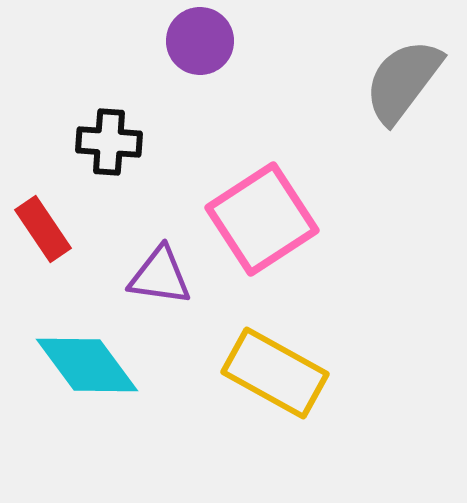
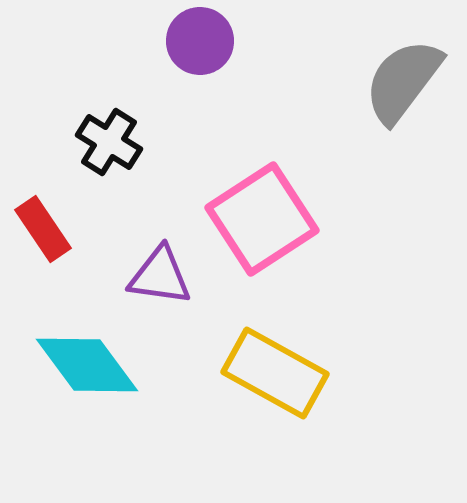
black cross: rotated 28 degrees clockwise
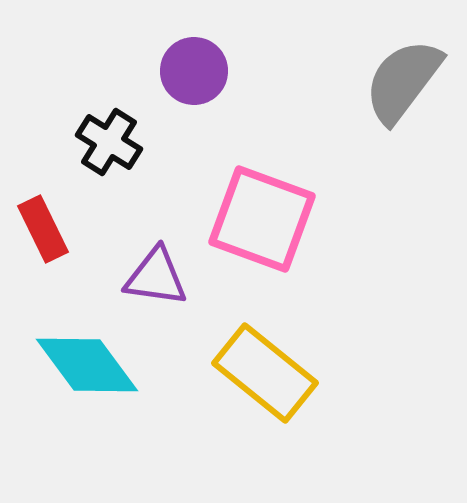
purple circle: moved 6 px left, 30 px down
pink square: rotated 37 degrees counterclockwise
red rectangle: rotated 8 degrees clockwise
purple triangle: moved 4 px left, 1 px down
yellow rectangle: moved 10 px left; rotated 10 degrees clockwise
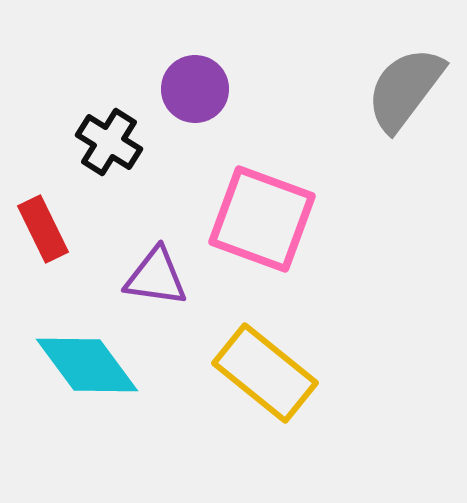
purple circle: moved 1 px right, 18 px down
gray semicircle: moved 2 px right, 8 px down
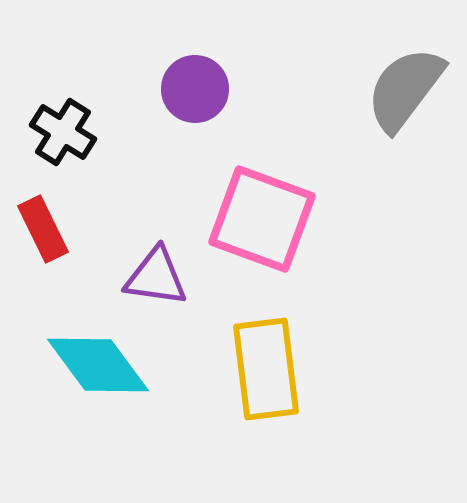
black cross: moved 46 px left, 10 px up
cyan diamond: moved 11 px right
yellow rectangle: moved 1 px right, 4 px up; rotated 44 degrees clockwise
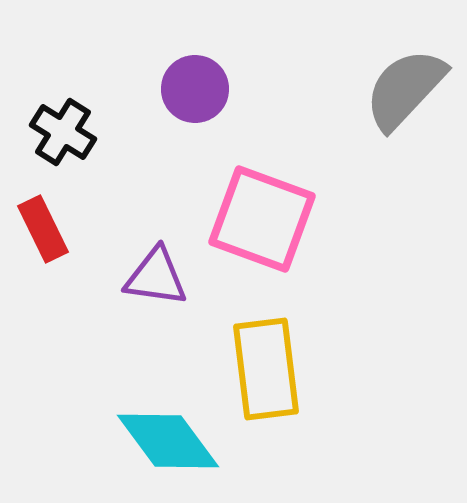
gray semicircle: rotated 6 degrees clockwise
cyan diamond: moved 70 px right, 76 px down
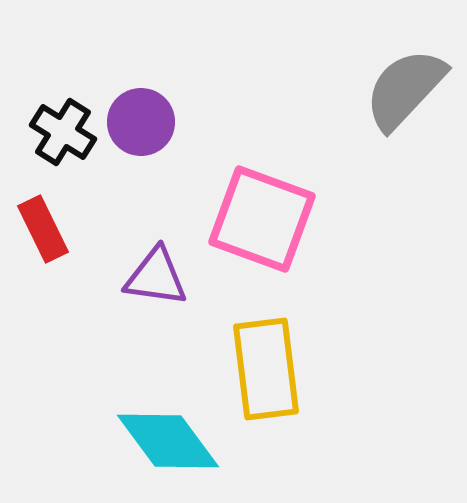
purple circle: moved 54 px left, 33 px down
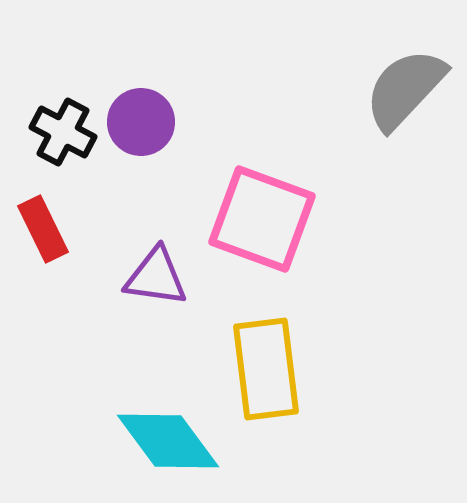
black cross: rotated 4 degrees counterclockwise
